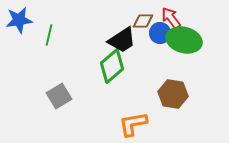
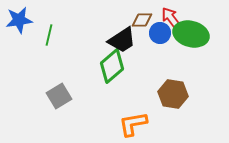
brown diamond: moved 1 px left, 1 px up
green ellipse: moved 7 px right, 6 px up
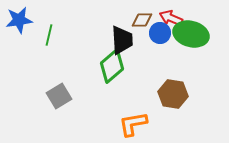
red arrow: rotated 30 degrees counterclockwise
black trapezoid: rotated 60 degrees counterclockwise
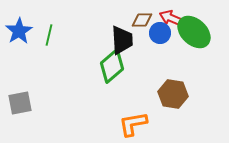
blue star: moved 11 px down; rotated 24 degrees counterclockwise
green ellipse: moved 3 px right, 2 px up; rotated 28 degrees clockwise
gray square: moved 39 px left, 7 px down; rotated 20 degrees clockwise
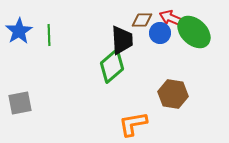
green line: rotated 15 degrees counterclockwise
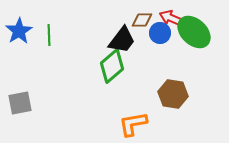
black trapezoid: rotated 40 degrees clockwise
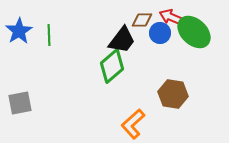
red arrow: moved 1 px up
orange L-shape: rotated 32 degrees counterclockwise
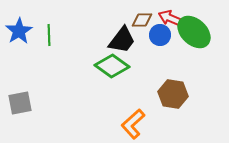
red arrow: moved 1 px left, 1 px down
blue circle: moved 2 px down
green diamond: rotated 76 degrees clockwise
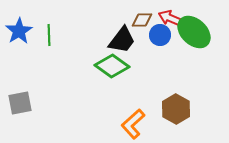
brown hexagon: moved 3 px right, 15 px down; rotated 20 degrees clockwise
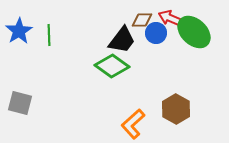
blue circle: moved 4 px left, 2 px up
gray square: rotated 25 degrees clockwise
